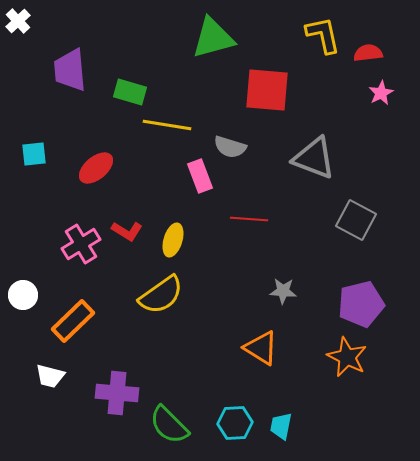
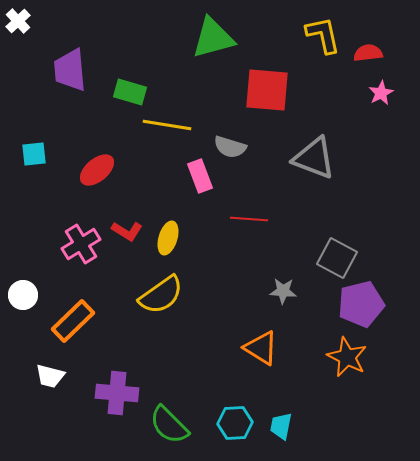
red ellipse: moved 1 px right, 2 px down
gray square: moved 19 px left, 38 px down
yellow ellipse: moved 5 px left, 2 px up
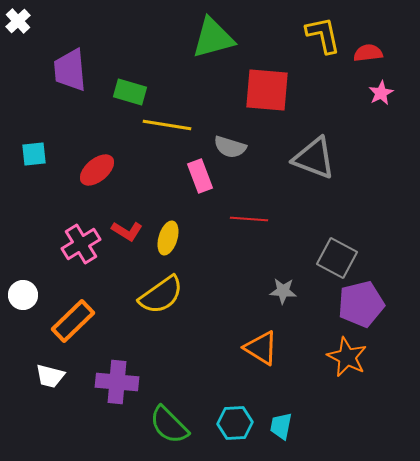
purple cross: moved 11 px up
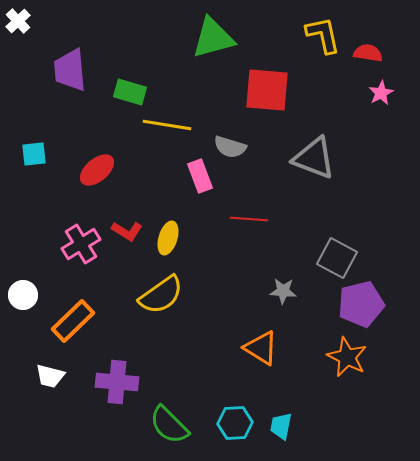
red semicircle: rotated 16 degrees clockwise
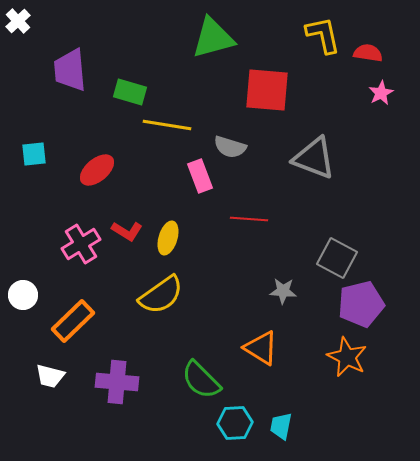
green semicircle: moved 32 px right, 45 px up
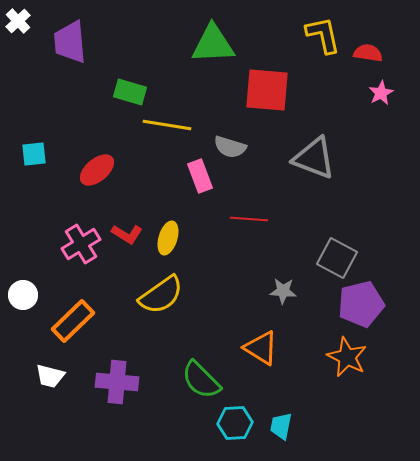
green triangle: moved 6 px down; rotated 12 degrees clockwise
purple trapezoid: moved 28 px up
red L-shape: moved 3 px down
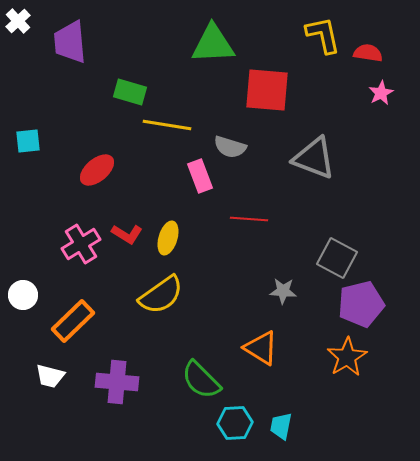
cyan square: moved 6 px left, 13 px up
orange star: rotated 15 degrees clockwise
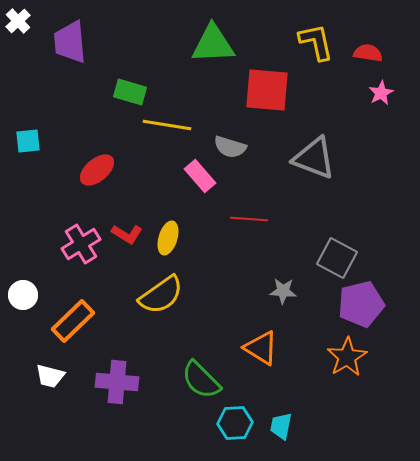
yellow L-shape: moved 7 px left, 7 px down
pink rectangle: rotated 20 degrees counterclockwise
